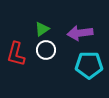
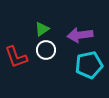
purple arrow: moved 2 px down
red L-shape: moved 3 px down; rotated 35 degrees counterclockwise
cyan pentagon: rotated 12 degrees counterclockwise
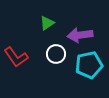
green triangle: moved 5 px right, 6 px up
white circle: moved 10 px right, 4 px down
red L-shape: rotated 15 degrees counterclockwise
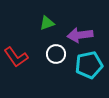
green triangle: rotated 14 degrees clockwise
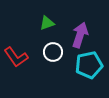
purple arrow: rotated 115 degrees clockwise
white circle: moved 3 px left, 2 px up
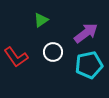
green triangle: moved 6 px left, 3 px up; rotated 14 degrees counterclockwise
purple arrow: moved 6 px right, 2 px up; rotated 35 degrees clockwise
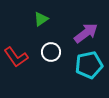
green triangle: moved 1 px up
white circle: moved 2 px left
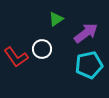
green triangle: moved 15 px right
white circle: moved 9 px left, 3 px up
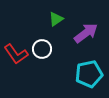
red L-shape: moved 3 px up
cyan pentagon: moved 9 px down
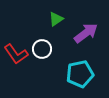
cyan pentagon: moved 9 px left
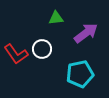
green triangle: moved 1 px up; rotated 28 degrees clockwise
